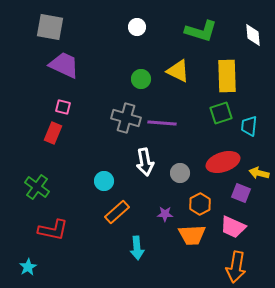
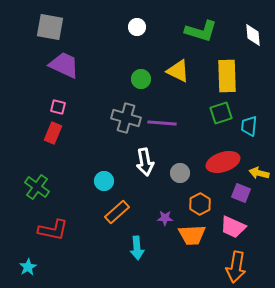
pink square: moved 5 px left
purple star: moved 4 px down
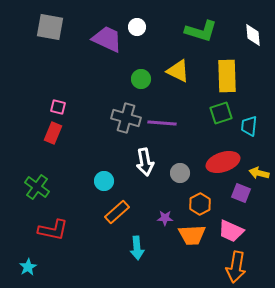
purple trapezoid: moved 43 px right, 26 px up
pink trapezoid: moved 2 px left, 4 px down
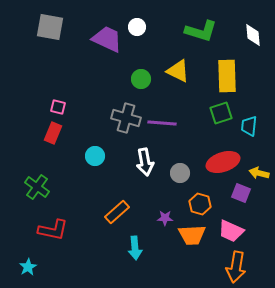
cyan circle: moved 9 px left, 25 px up
orange hexagon: rotated 15 degrees counterclockwise
cyan arrow: moved 2 px left
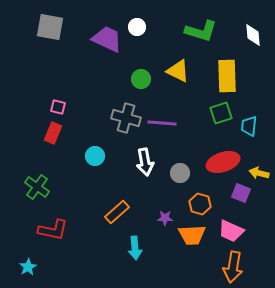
orange arrow: moved 3 px left
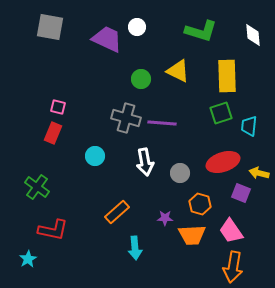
pink trapezoid: rotated 32 degrees clockwise
cyan star: moved 8 px up
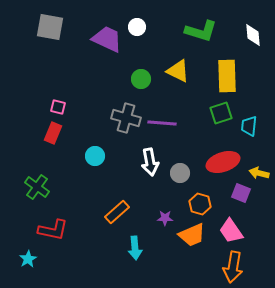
white arrow: moved 5 px right
orange trapezoid: rotated 20 degrees counterclockwise
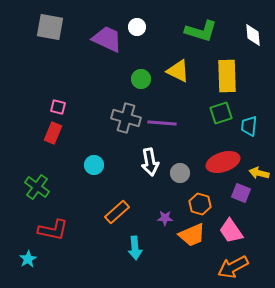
cyan circle: moved 1 px left, 9 px down
orange arrow: rotated 52 degrees clockwise
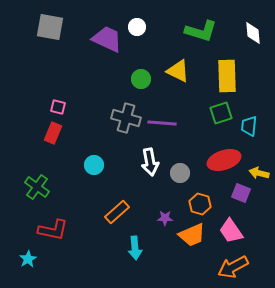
white diamond: moved 2 px up
red ellipse: moved 1 px right, 2 px up
